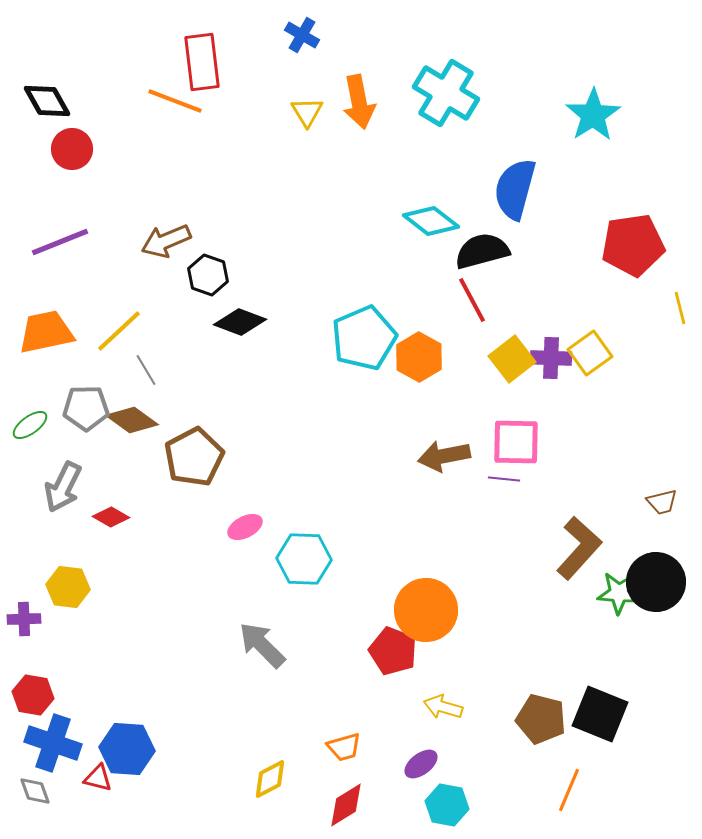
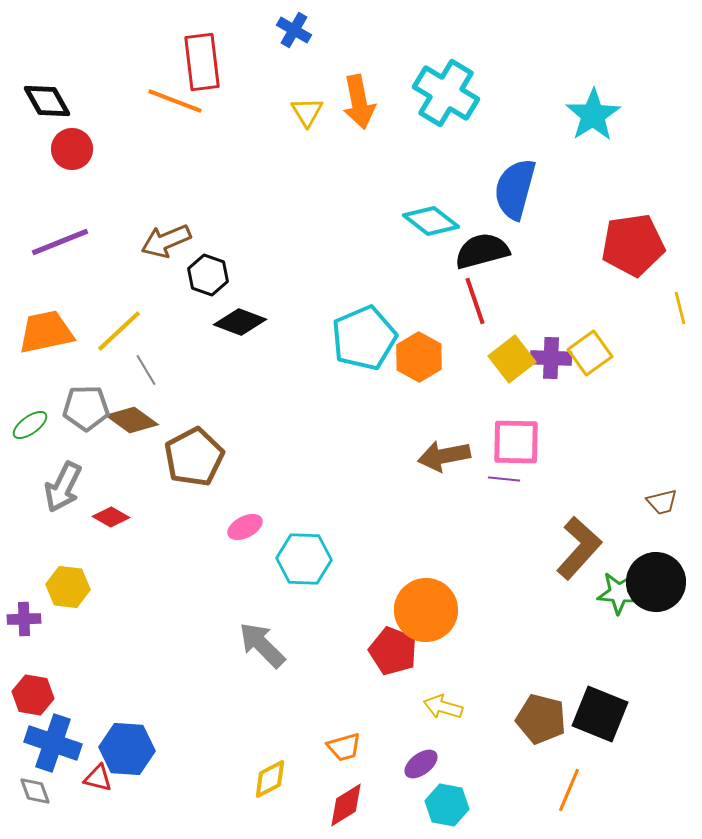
blue cross at (302, 35): moved 8 px left, 5 px up
red line at (472, 300): moved 3 px right, 1 px down; rotated 9 degrees clockwise
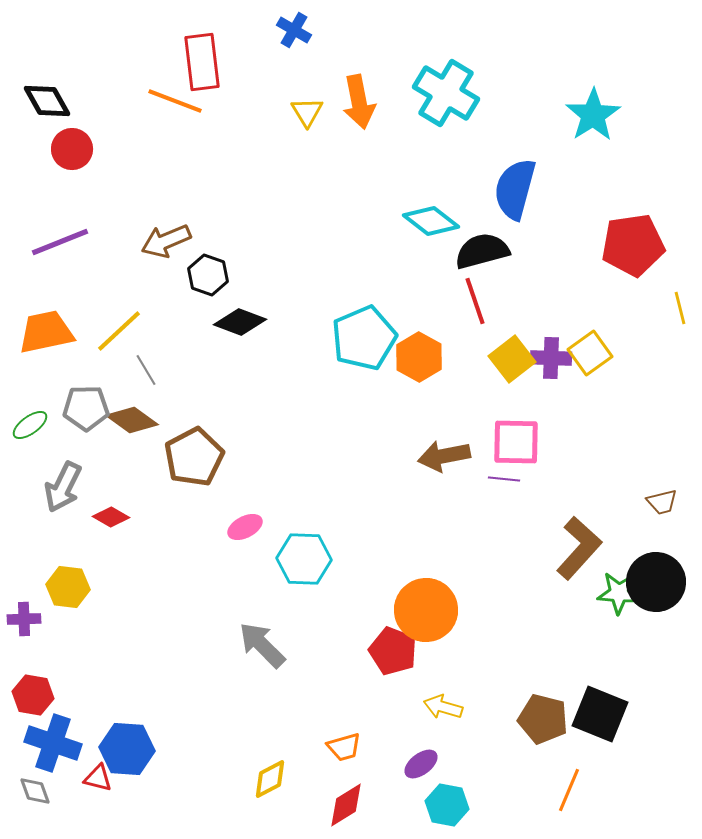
brown pentagon at (541, 719): moved 2 px right
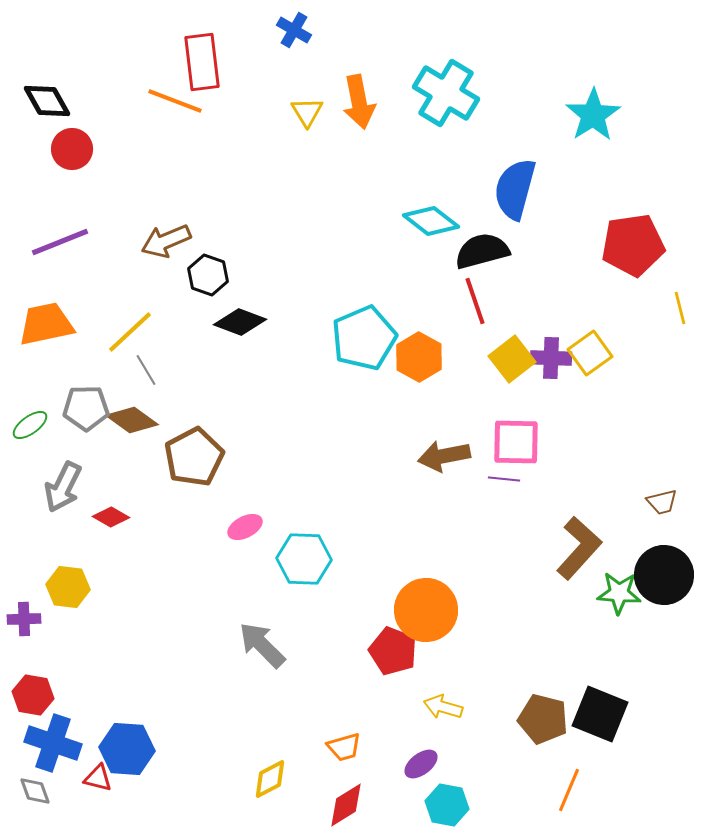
yellow line at (119, 331): moved 11 px right, 1 px down
orange trapezoid at (46, 332): moved 8 px up
black circle at (656, 582): moved 8 px right, 7 px up
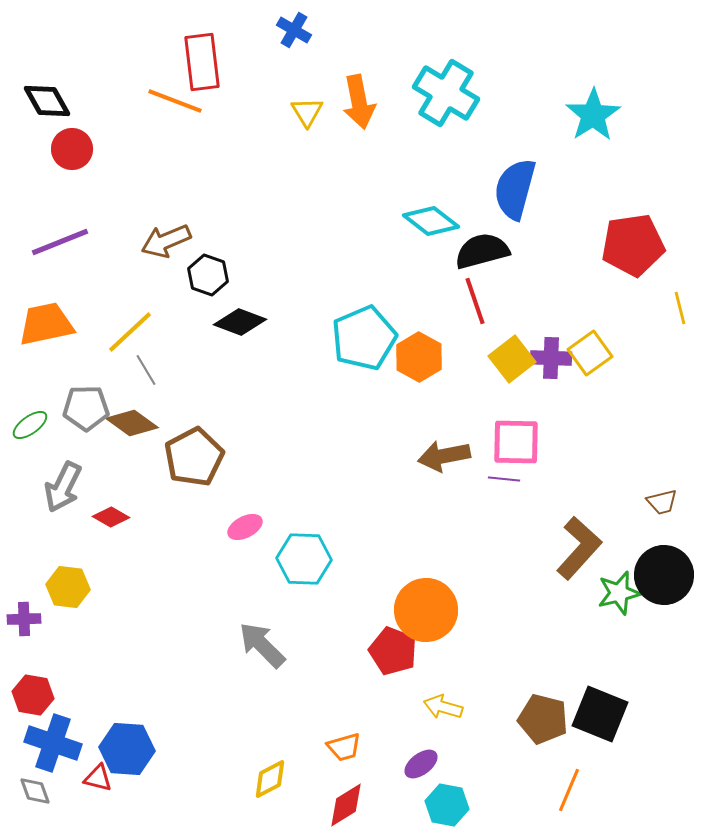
brown diamond at (132, 420): moved 3 px down
green star at (619, 593): rotated 18 degrees counterclockwise
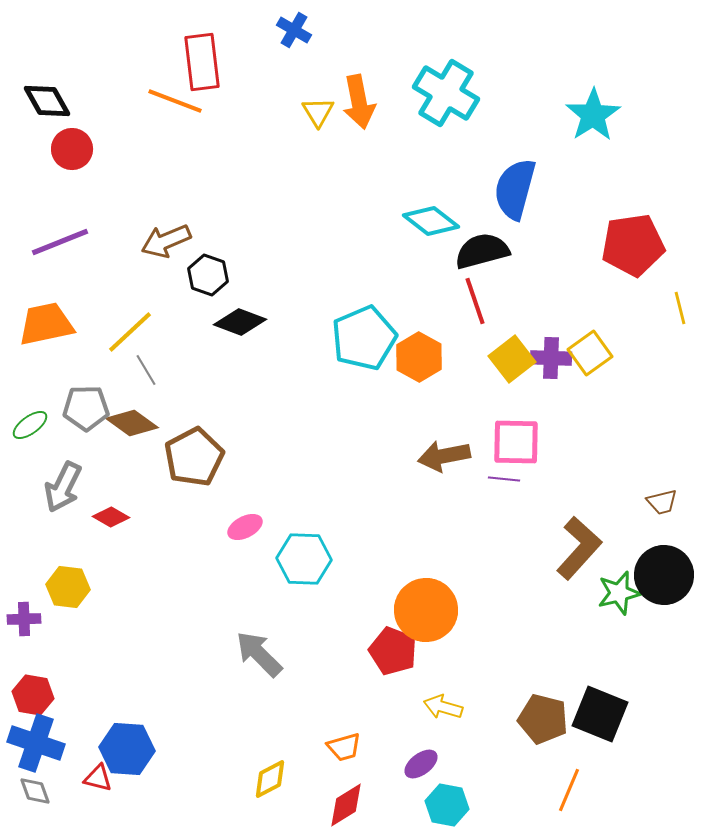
yellow triangle at (307, 112): moved 11 px right
gray arrow at (262, 645): moved 3 px left, 9 px down
blue cross at (53, 743): moved 17 px left
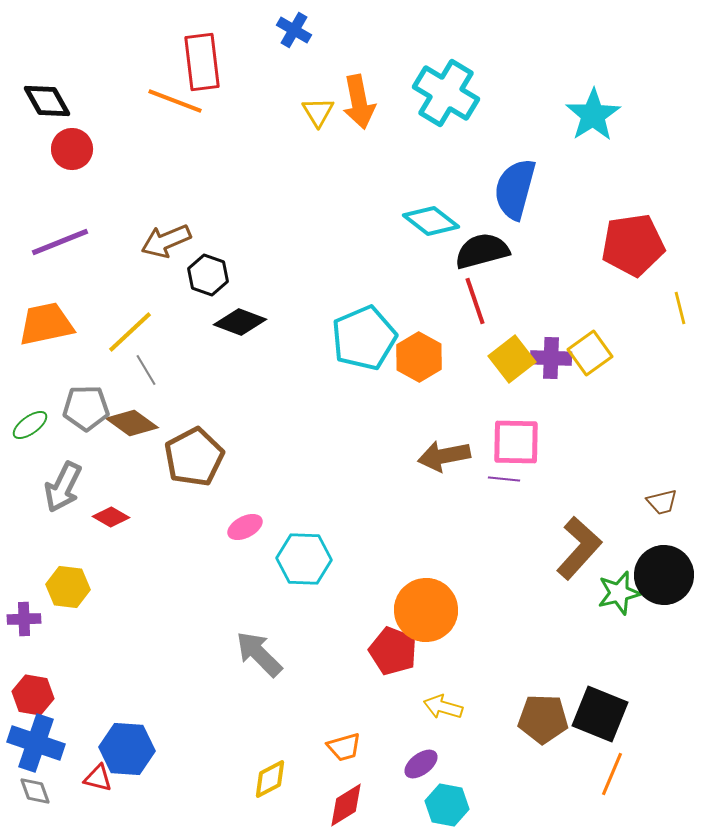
brown pentagon at (543, 719): rotated 12 degrees counterclockwise
orange line at (569, 790): moved 43 px right, 16 px up
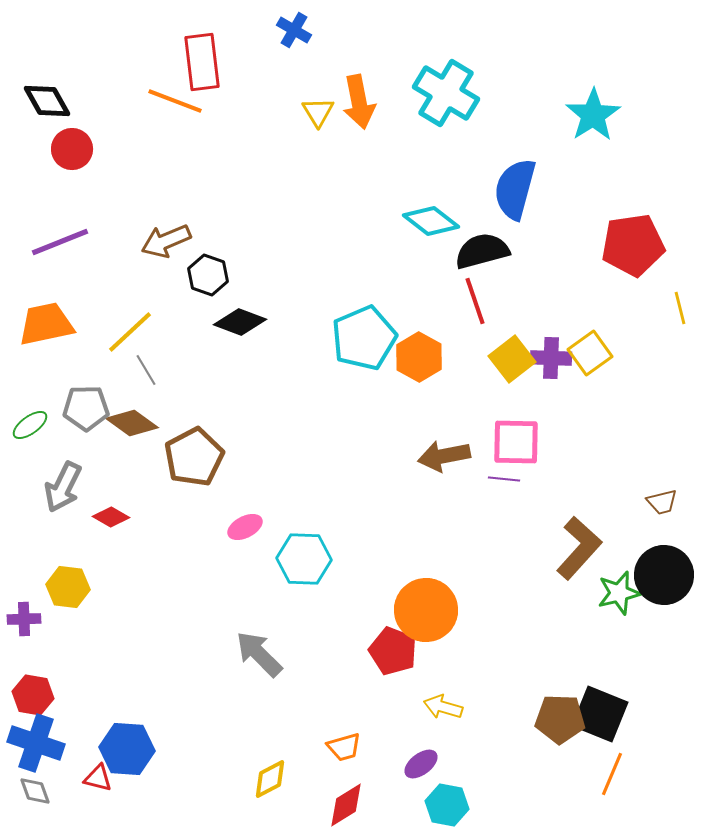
brown pentagon at (543, 719): moved 17 px right
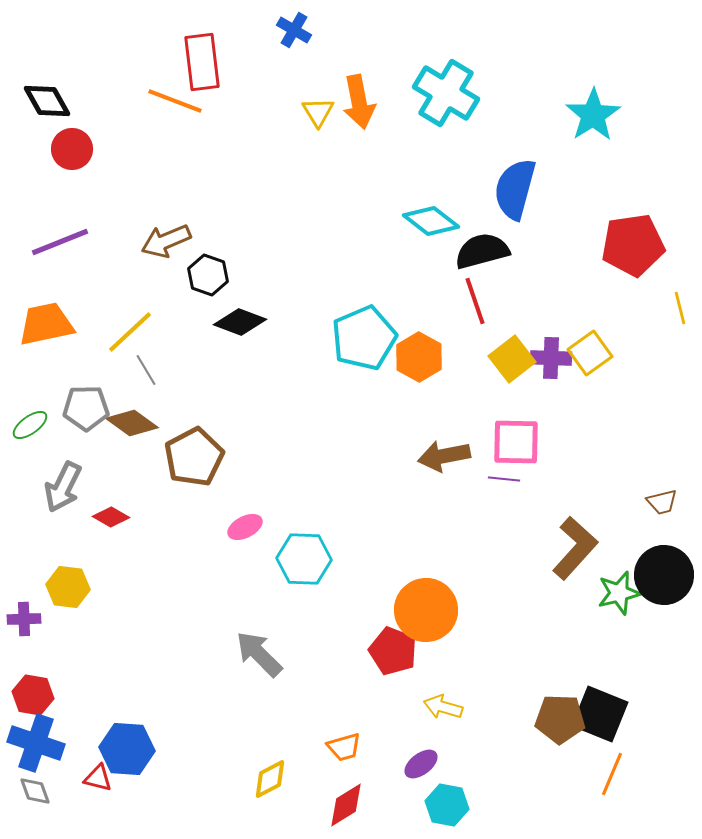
brown L-shape at (579, 548): moved 4 px left
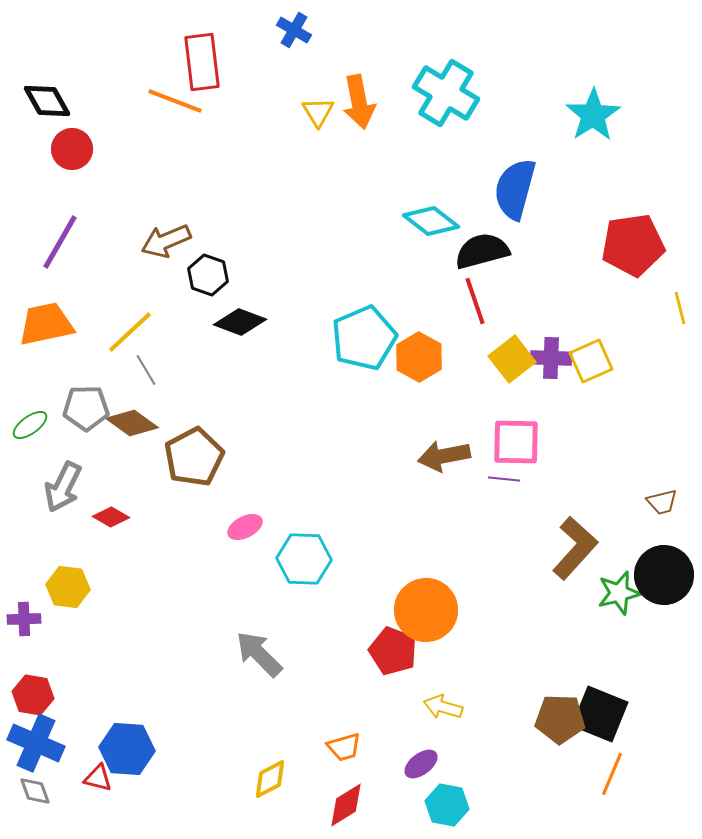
purple line at (60, 242): rotated 38 degrees counterclockwise
yellow square at (590, 353): moved 1 px right, 8 px down; rotated 12 degrees clockwise
blue cross at (36, 743): rotated 4 degrees clockwise
